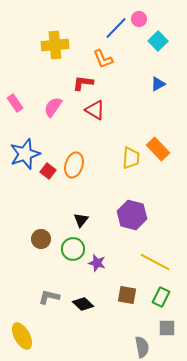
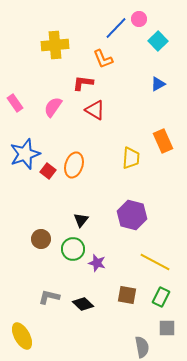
orange rectangle: moved 5 px right, 8 px up; rotated 20 degrees clockwise
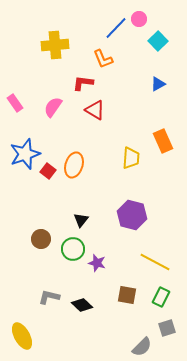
black diamond: moved 1 px left, 1 px down
gray square: rotated 18 degrees counterclockwise
gray semicircle: rotated 55 degrees clockwise
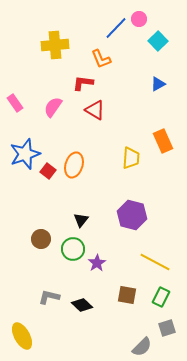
orange L-shape: moved 2 px left
purple star: rotated 24 degrees clockwise
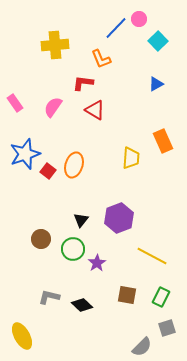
blue triangle: moved 2 px left
purple hexagon: moved 13 px left, 3 px down; rotated 24 degrees clockwise
yellow line: moved 3 px left, 6 px up
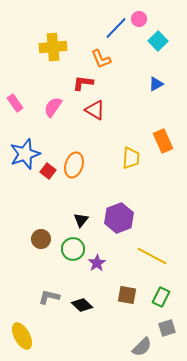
yellow cross: moved 2 px left, 2 px down
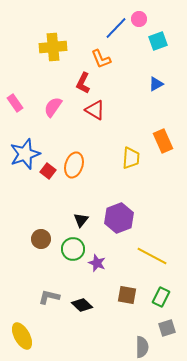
cyan square: rotated 24 degrees clockwise
red L-shape: rotated 70 degrees counterclockwise
purple star: rotated 18 degrees counterclockwise
gray semicircle: rotated 45 degrees counterclockwise
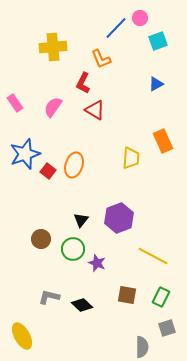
pink circle: moved 1 px right, 1 px up
yellow line: moved 1 px right
